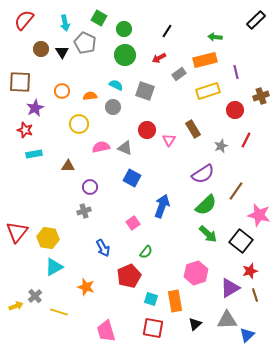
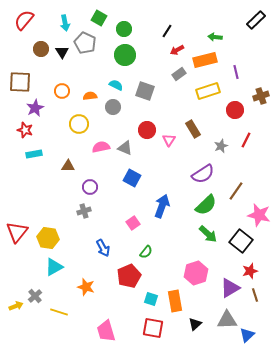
red arrow at (159, 58): moved 18 px right, 8 px up
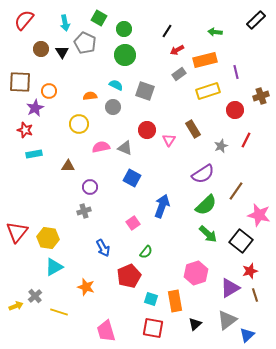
green arrow at (215, 37): moved 5 px up
orange circle at (62, 91): moved 13 px left
gray triangle at (227, 320): rotated 35 degrees counterclockwise
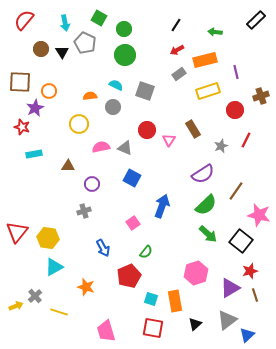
black line at (167, 31): moved 9 px right, 6 px up
red star at (25, 130): moved 3 px left, 3 px up
purple circle at (90, 187): moved 2 px right, 3 px up
